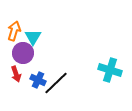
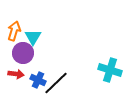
red arrow: rotated 63 degrees counterclockwise
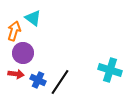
cyan triangle: moved 19 px up; rotated 24 degrees counterclockwise
black line: moved 4 px right, 1 px up; rotated 12 degrees counterclockwise
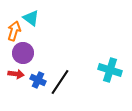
cyan triangle: moved 2 px left
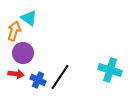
cyan triangle: moved 2 px left
black line: moved 5 px up
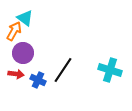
cyan triangle: moved 4 px left
orange arrow: rotated 12 degrees clockwise
black line: moved 3 px right, 7 px up
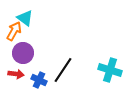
blue cross: moved 1 px right
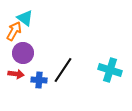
blue cross: rotated 21 degrees counterclockwise
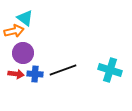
orange arrow: rotated 48 degrees clockwise
black line: rotated 36 degrees clockwise
blue cross: moved 4 px left, 6 px up
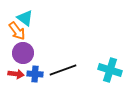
orange arrow: moved 3 px right; rotated 66 degrees clockwise
